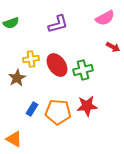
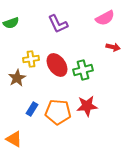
purple L-shape: rotated 80 degrees clockwise
red arrow: rotated 16 degrees counterclockwise
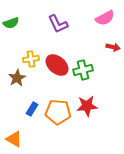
red ellipse: rotated 15 degrees counterclockwise
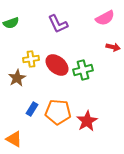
red star: moved 15 px down; rotated 25 degrees counterclockwise
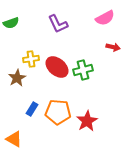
red ellipse: moved 2 px down
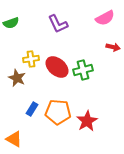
brown star: rotated 18 degrees counterclockwise
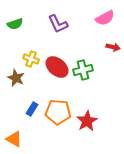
green semicircle: moved 4 px right, 1 px down
yellow cross: rotated 28 degrees clockwise
brown star: moved 1 px left
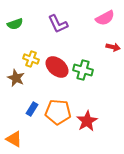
green cross: rotated 30 degrees clockwise
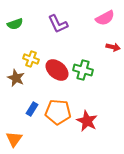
red ellipse: moved 3 px down
red star: rotated 15 degrees counterclockwise
orange triangle: rotated 36 degrees clockwise
